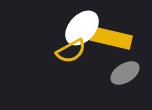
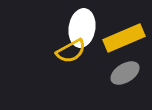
white ellipse: rotated 33 degrees counterclockwise
yellow rectangle: moved 13 px right; rotated 36 degrees counterclockwise
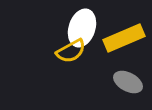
white ellipse: rotated 9 degrees clockwise
gray ellipse: moved 3 px right, 9 px down; rotated 60 degrees clockwise
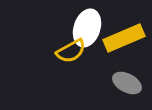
white ellipse: moved 5 px right
gray ellipse: moved 1 px left, 1 px down
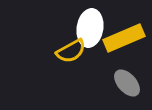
white ellipse: moved 3 px right; rotated 9 degrees counterclockwise
gray ellipse: rotated 20 degrees clockwise
